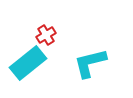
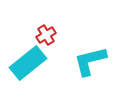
cyan L-shape: moved 2 px up
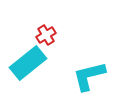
cyan L-shape: moved 1 px left, 15 px down
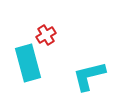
cyan rectangle: rotated 66 degrees counterclockwise
